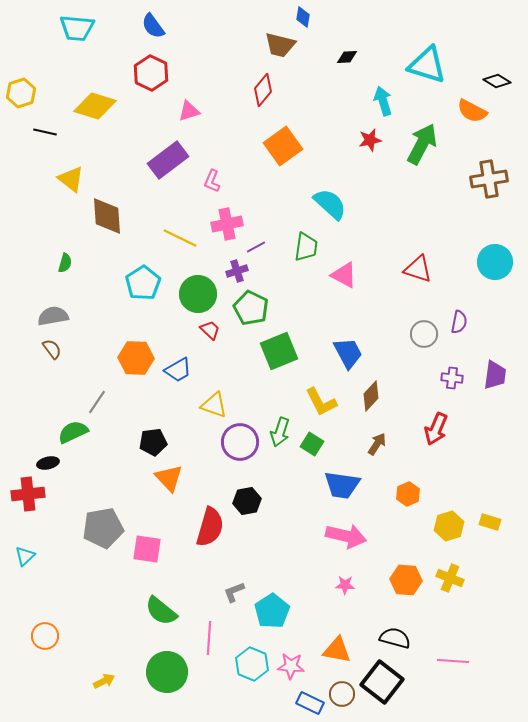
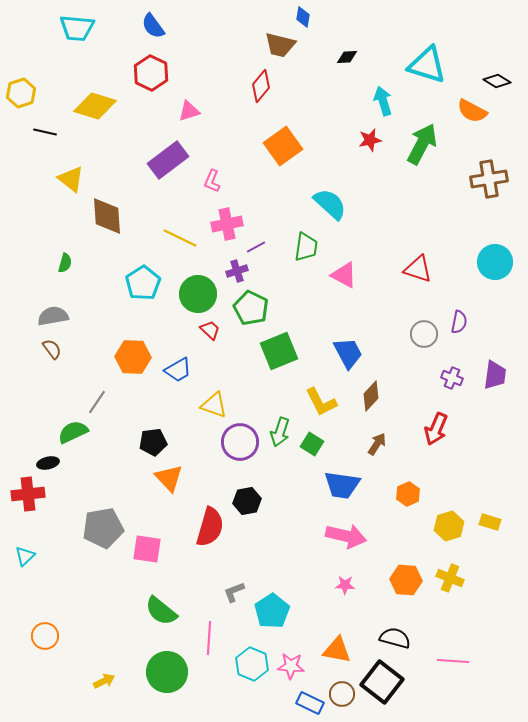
red diamond at (263, 90): moved 2 px left, 4 px up
orange hexagon at (136, 358): moved 3 px left, 1 px up
purple cross at (452, 378): rotated 15 degrees clockwise
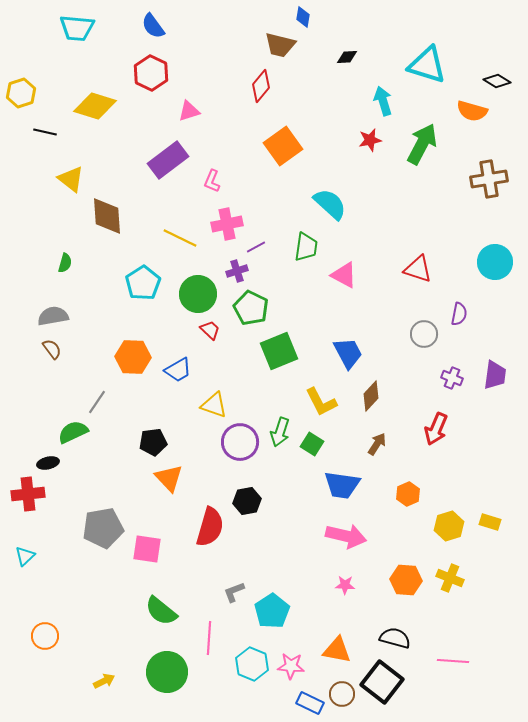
orange semicircle at (472, 111): rotated 12 degrees counterclockwise
purple semicircle at (459, 322): moved 8 px up
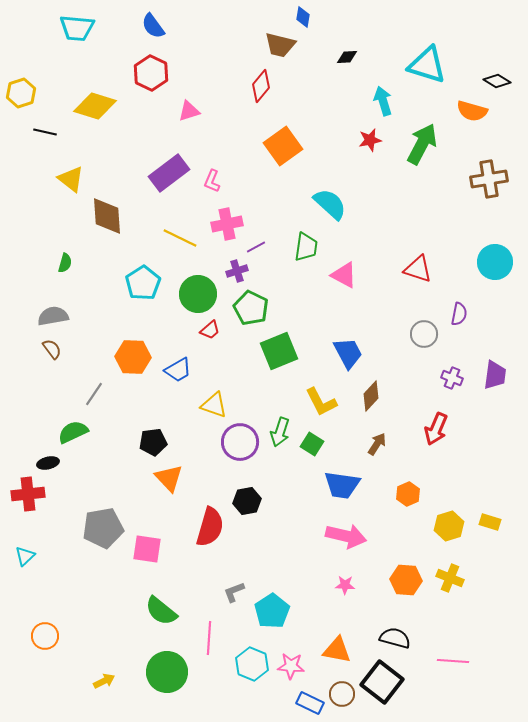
purple rectangle at (168, 160): moved 1 px right, 13 px down
red trapezoid at (210, 330): rotated 95 degrees clockwise
gray line at (97, 402): moved 3 px left, 8 px up
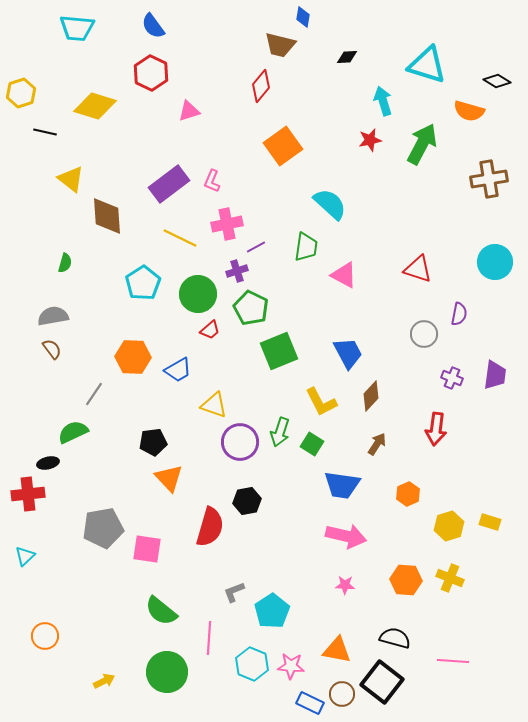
orange semicircle at (472, 111): moved 3 px left
purple rectangle at (169, 173): moved 11 px down
red arrow at (436, 429): rotated 16 degrees counterclockwise
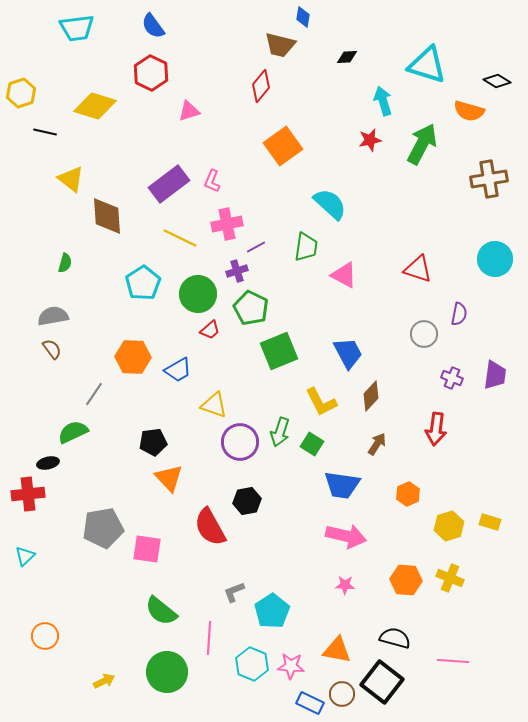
cyan trapezoid at (77, 28): rotated 12 degrees counterclockwise
cyan circle at (495, 262): moved 3 px up
red semicircle at (210, 527): rotated 135 degrees clockwise
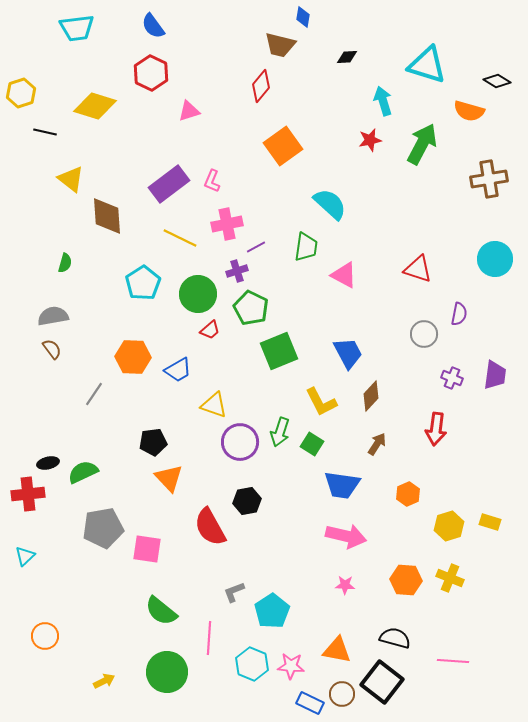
green semicircle at (73, 432): moved 10 px right, 40 px down
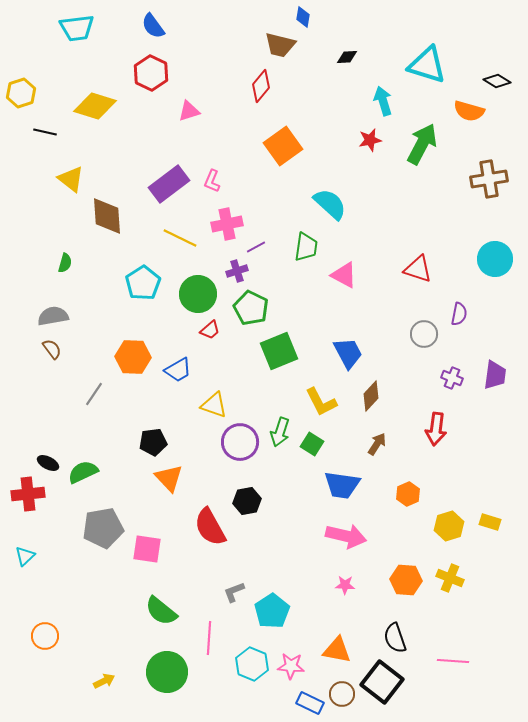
black ellipse at (48, 463): rotated 40 degrees clockwise
black semicircle at (395, 638): rotated 124 degrees counterclockwise
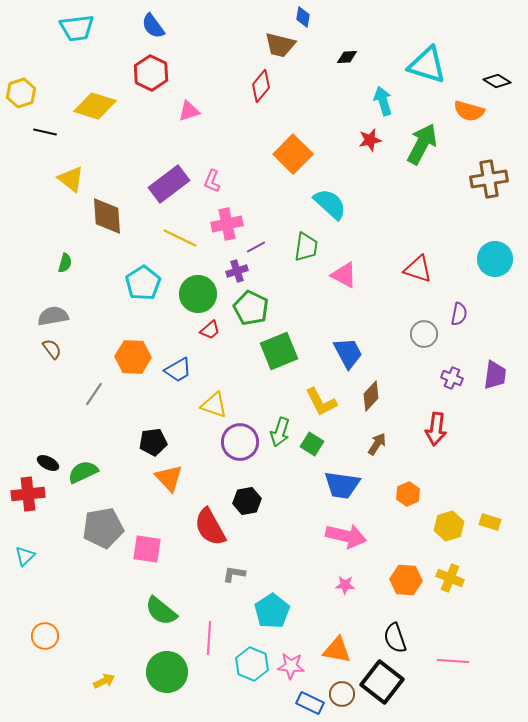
orange square at (283, 146): moved 10 px right, 8 px down; rotated 9 degrees counterclockwise
gray L-shape at (234, 592): moved 18 px up; rotated 30 degrees clockwise
